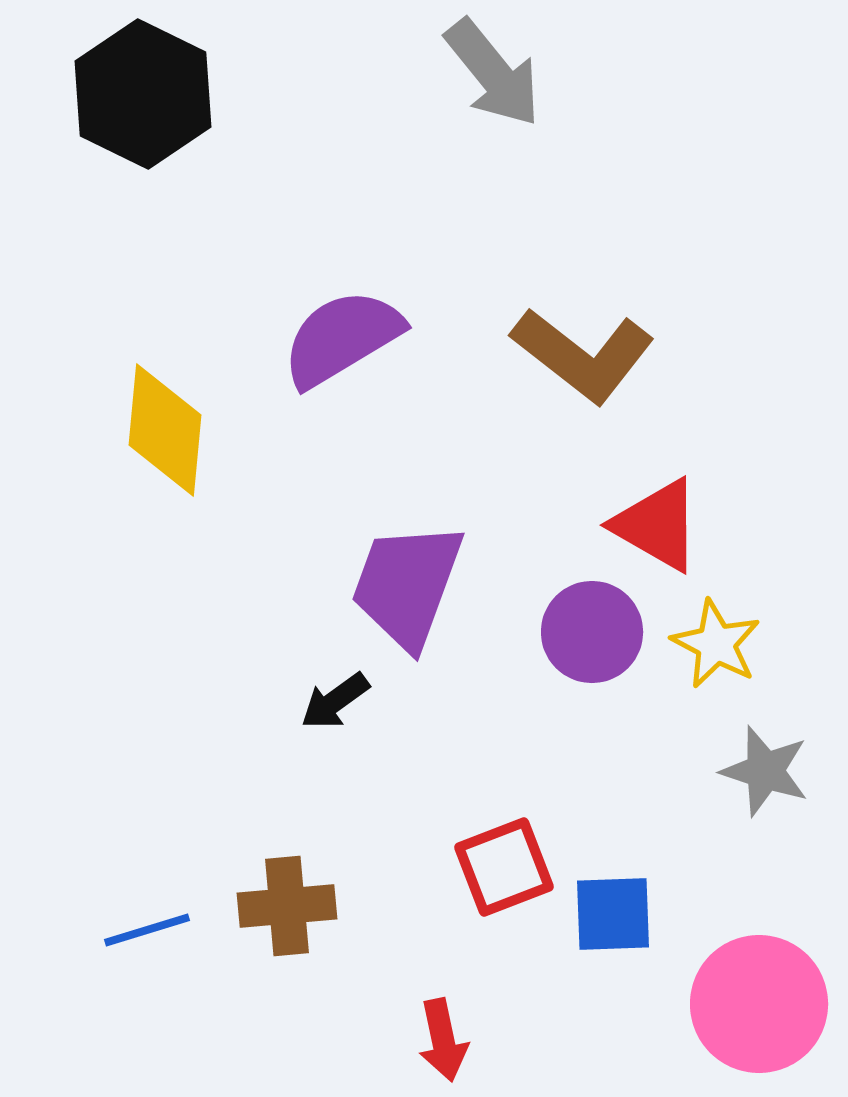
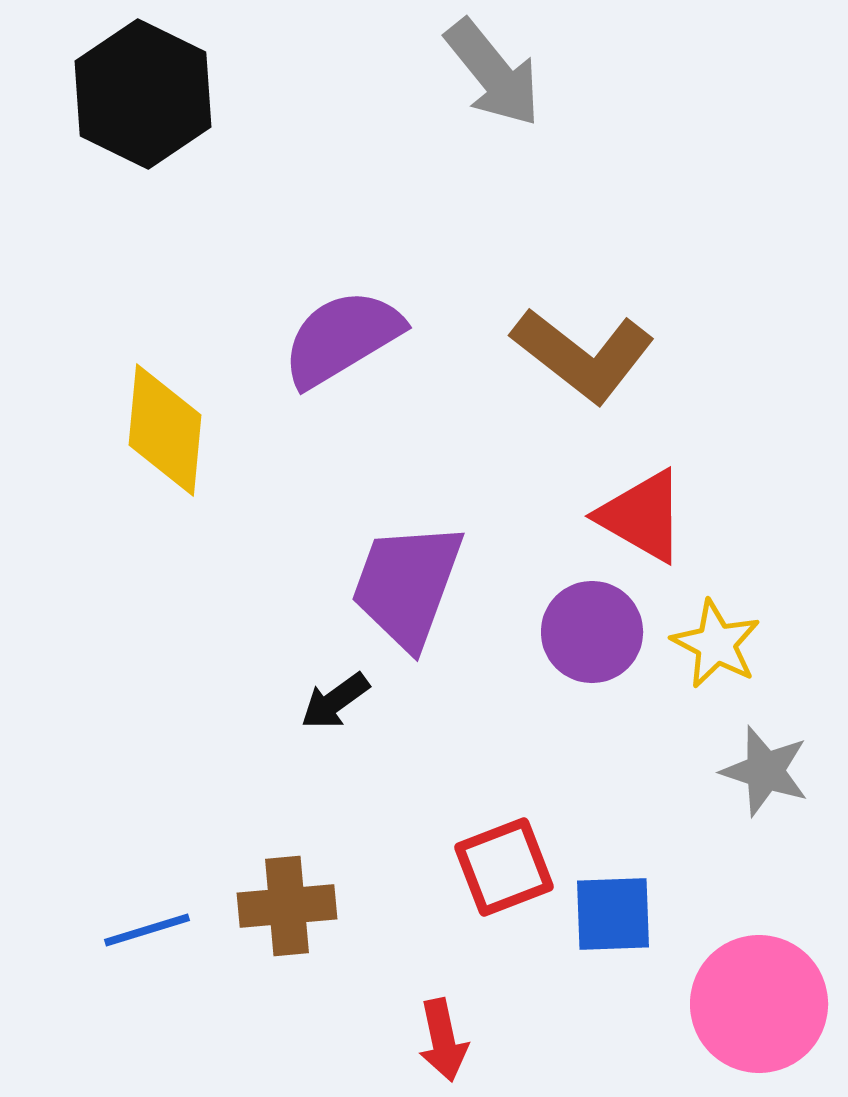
red triangle: moved 15 px left, 9 px up
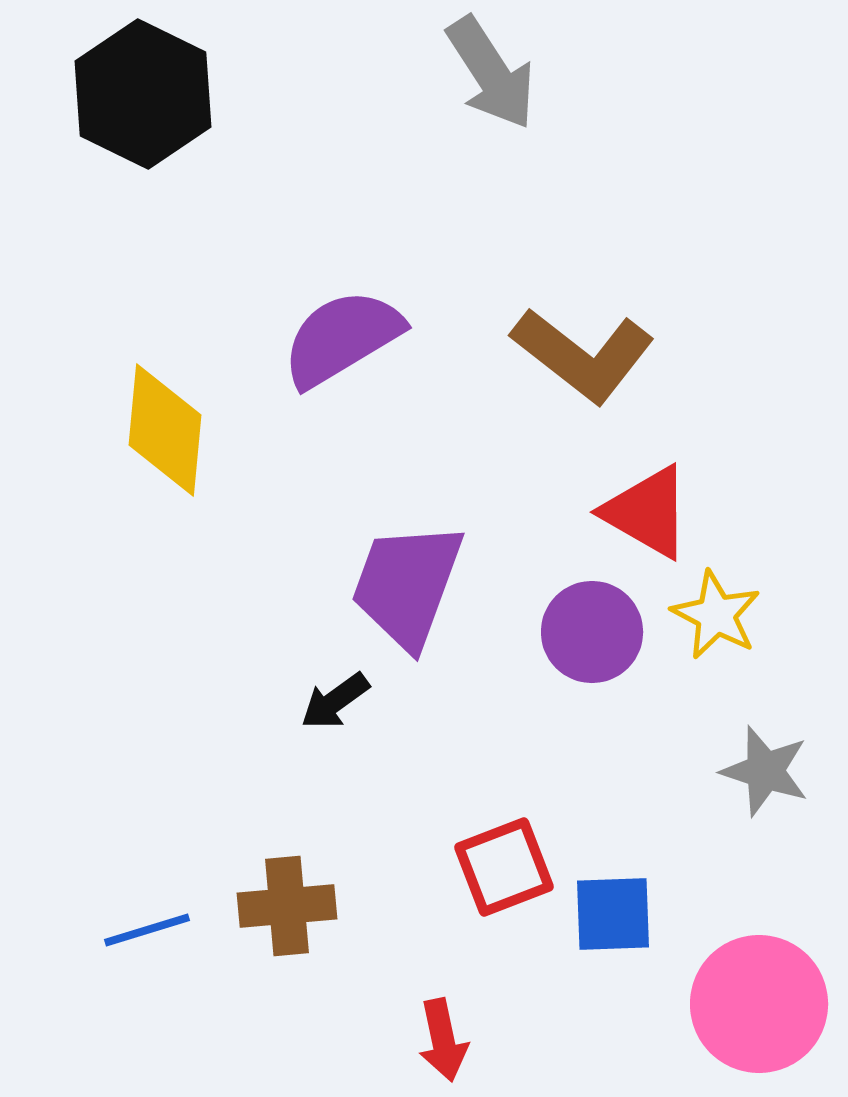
gray arrow: moved 2 px left; rotated 6 degrees clockwise
red triangle: moved 5 px right, 4 px up
yellow star: moved 29 px up
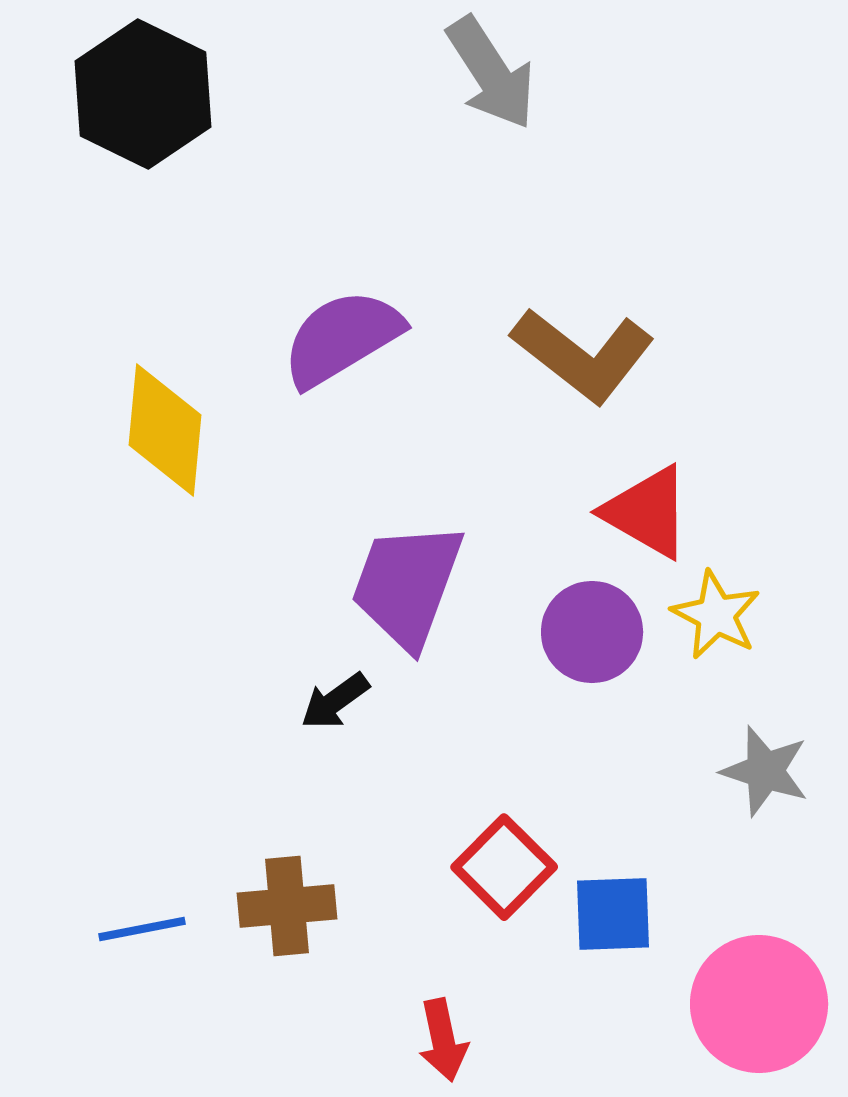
red square: rotated 24 degrees counterclockwise
blue line: moved 5 px left, 1 px up; rotated 6 degrees clockwise
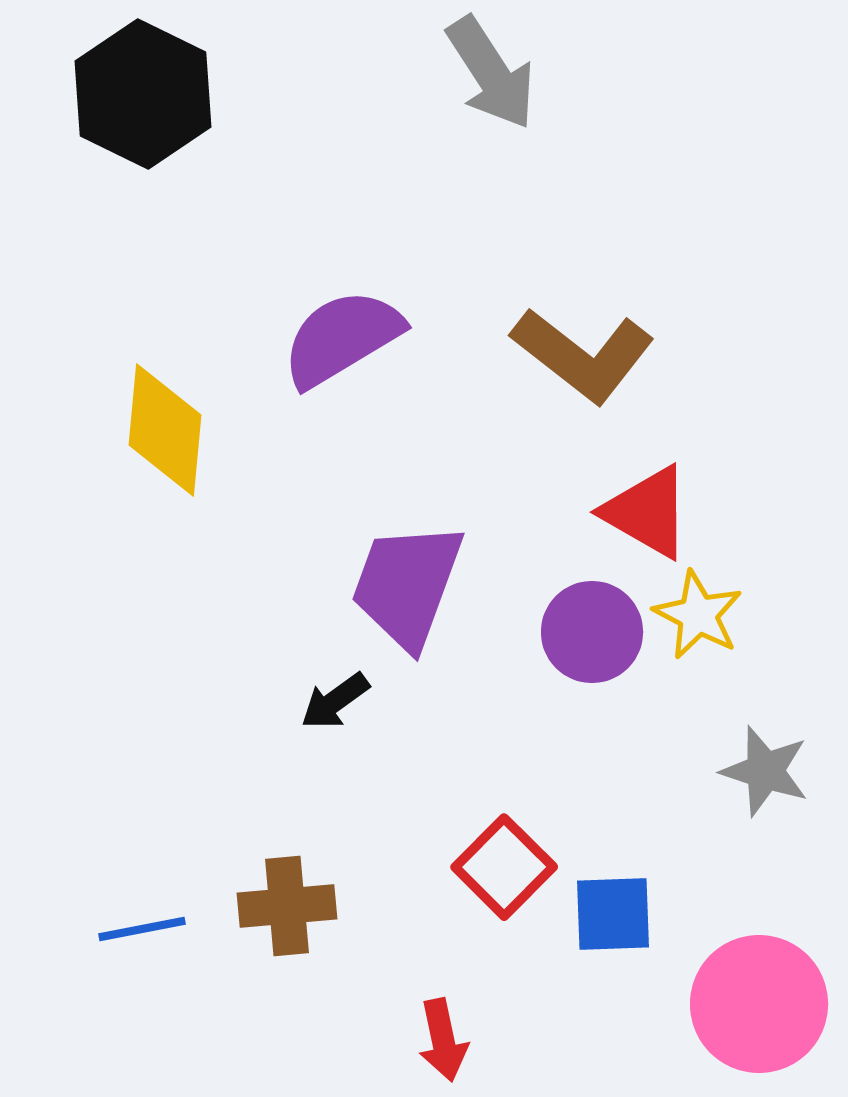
yellow star: moved 18 px left
